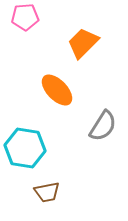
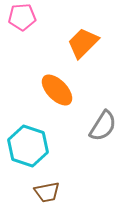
pink pentagon: moved 3 px left
cyan hexagon: moved 3 px right, 2 px up; rotated 9 degrees clockwise
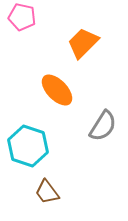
pink pentagon: rotated 16 degrees clockwise
brown trapezoid: rotated 64 degrees clockwise
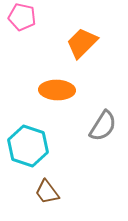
orange trapezoid: moved 1 px left
orange ellipse: rotated 44 degrees counterclockwise
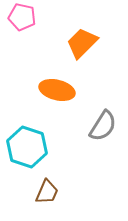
orange ellipse: rotated 12 degrees clockwise
cyan hexagon: moved 1 px left, 1 px down
brown trapezoid: rotated 120 degrees counterclockwise
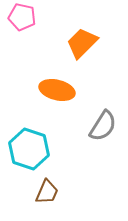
cyan hexagon: moved 2 px right, 2 px down
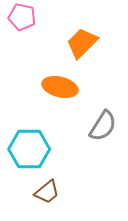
orange ellipse: moved 3 px right, 3 px up
cyan hexagon: rotated 18 degrees counterclockwise
brown trapezoid: rotated 28 degrees clockwise
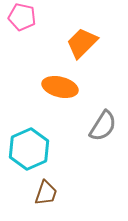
cyan hexagon: rotated 24 degrees counterclockwise
brown trapezoid: moved 1 px left, 1 px down; rotated 32 degrees counterclockwise
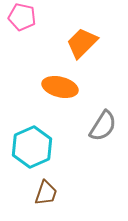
cyan hexagon: moved 3 px right, 2 px up
